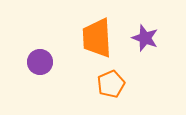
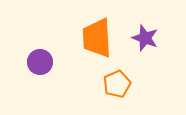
orange pentagon: moved 6 px right
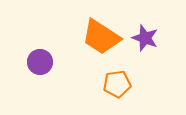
orange trapezoid: moved 4 px right, 1 px up; rotated 54 degrees counterclockwise
orange pentagon: rotated 16 degrees clockwise
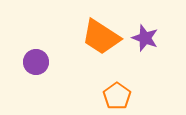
purple circle: moved 4 px left
orange pentagon: moved 12 px down; rotated 28 degrees counterclockwise
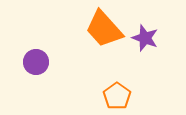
orange trapezoid: moved 3 px right, 8 px up; rotated 15 degrees clockwise
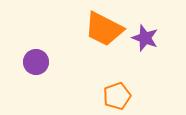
orange trapezoid: rotated 21 degrees counterclockwise
orange pentagon: rotated 16 degrees clockwise
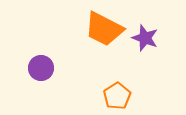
purple circle: moved 5 px right, 6 px down
orange pentagon: rotated 12 degrees counterclockwise
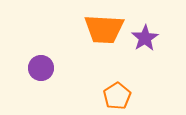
orange trapezoid: rotated 24 degrees counterclockwise
purple star: rotated 20 degrees clockwise
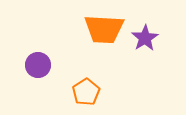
purple circle: moved 3 px left, 3 px up
orange pentagon: moved 31 px left, 4 px up
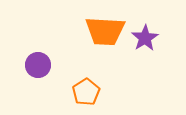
orange trapezoid: moved 1 px right, 2 px down
